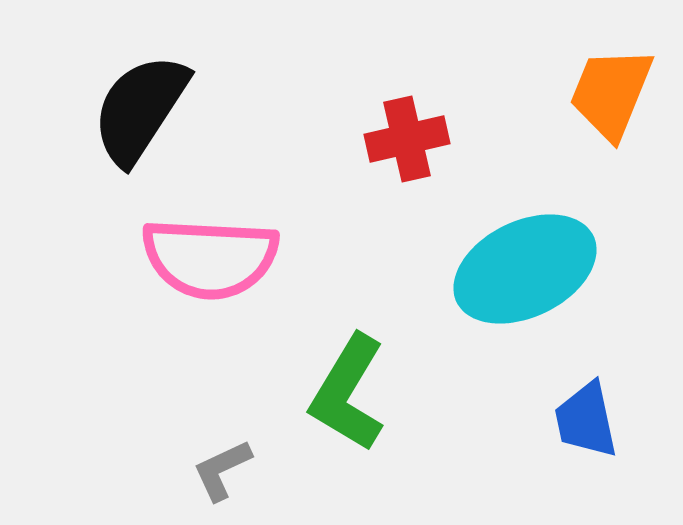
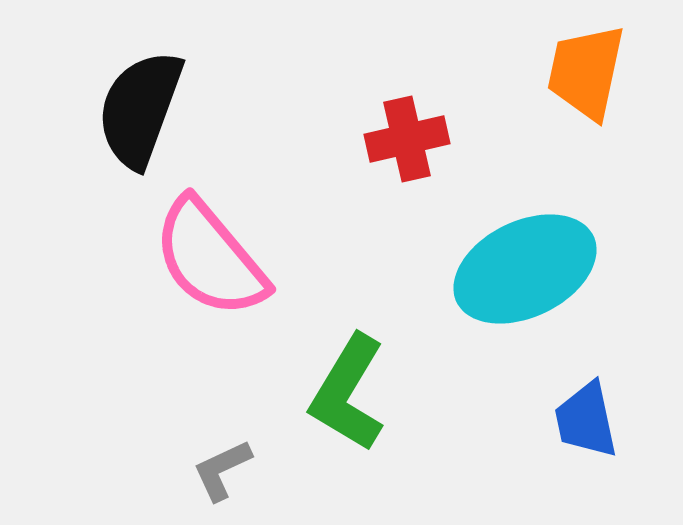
orange trapezoid: moved 25 px left, 21 px up; rotated 10 degrees counterclockwise
black semicircle: rotated 13 degrees counterclockwise
pink semicircle: rotated 47 degrees clockwise
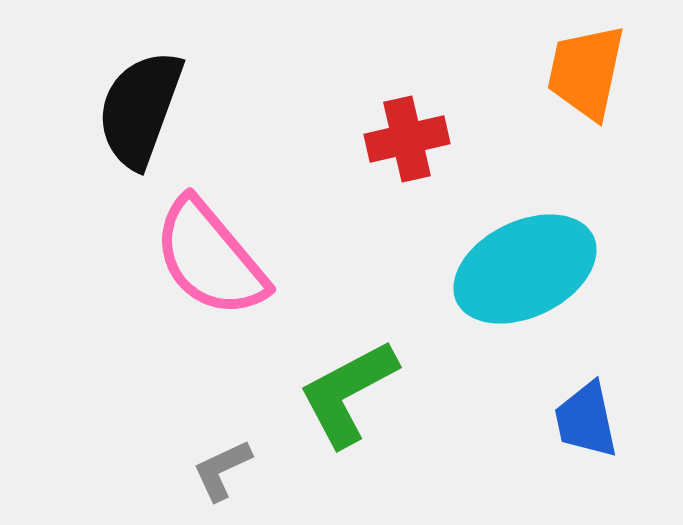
green L-shape: rotated 31 degrees clockwise
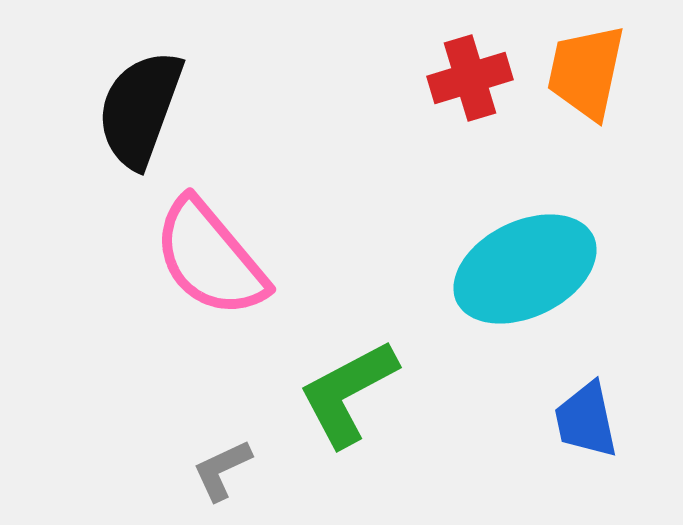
red cross: moved 63 px right, 61 px up; rotated 4 degrees counterclockwise
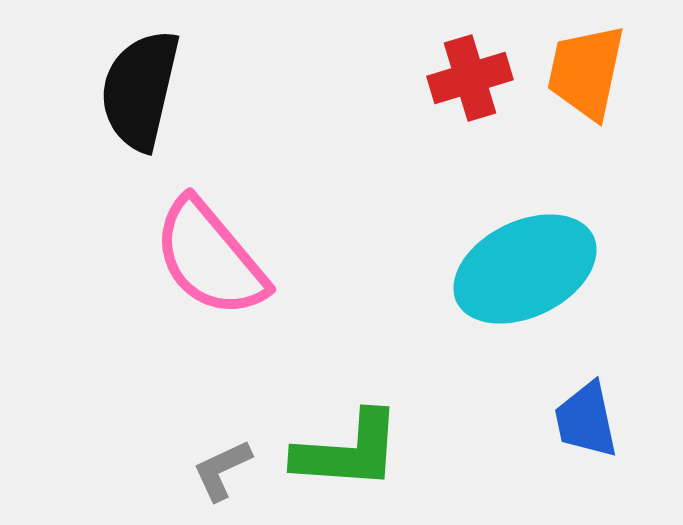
black semicircle: moved 19 px up; rotated 7 degrees counterclockwise
green L-shape: moved 58 px down; rotated 148 degrees counterclockwise
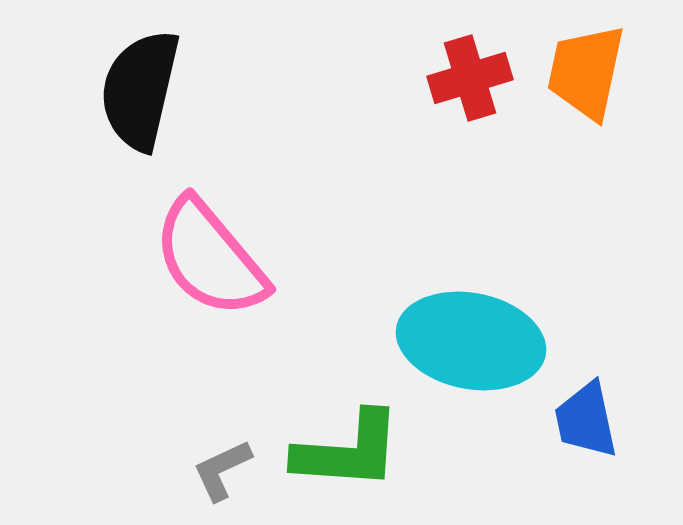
cyan ellipse: moved 54 px left, 72 px down; rotated 37 degrees clockwise
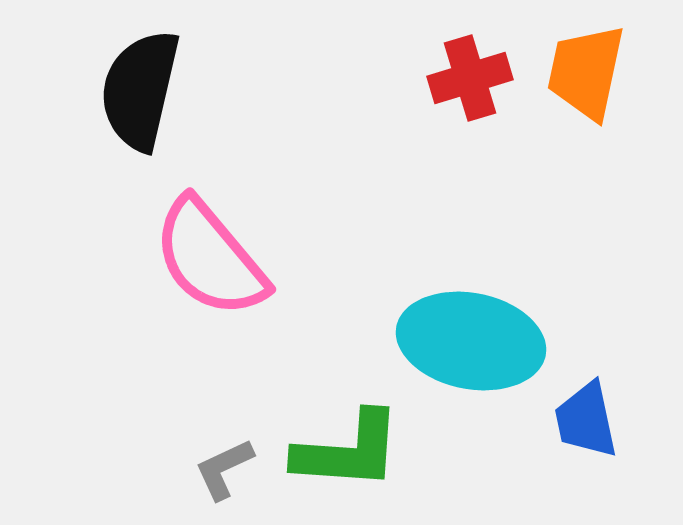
gray L-shape: moved 2 px right, 1 px up
